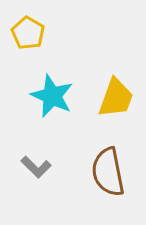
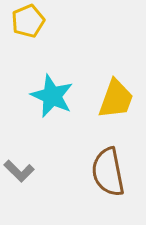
yellow pentagon: moved 12 px up; rotated 20 degrees clockwise
yellow trapezoid: moved 1 px down
gray L-shape: moved 17 px left, 4 px down
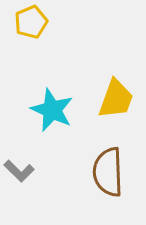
yellow pentagon: moved 3 px right, 1 px down
cyan star: moved 14 px down
brown semicircle: rotated 9 degrees clockwise
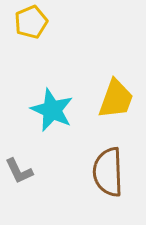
gray L-shape: rotated 20 degrees clockwise
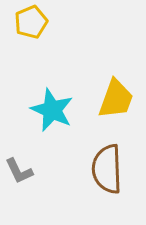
brown semicircle: moved 1 px left, 3 px up
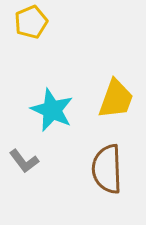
gray L-shape: moved 5 px right, 10 px up; rotated 12 degrees counterclockwise
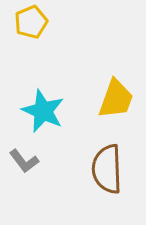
cyan star: moved 9 px left, 1 px down
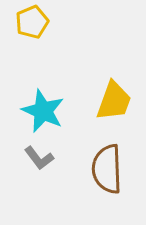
yellow pentagon: moved 1 px right
yellow trapezoid: moved 2 px left, 2 px down
gray L-shape: moved 15 px right, 3 px up
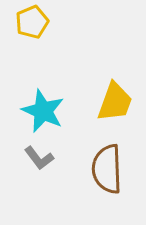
yellow trapezoid: moved 1 px right, 1 px down
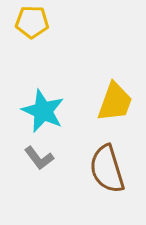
yellow pentagon: rotated 24 degrees clockwise
brown semicircle: rotated 15 degrees counterclockwise
